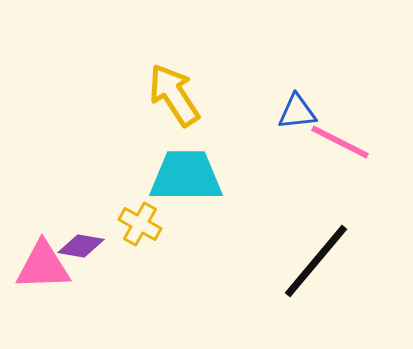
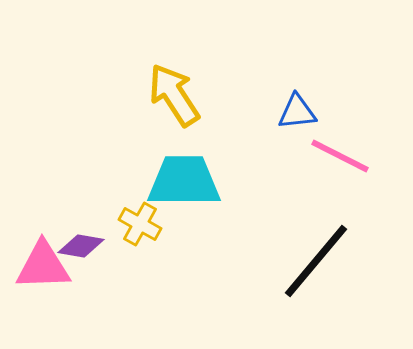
pink line: moved 14 px down
cyan trapezoid: moved 2 px left, 5 px down
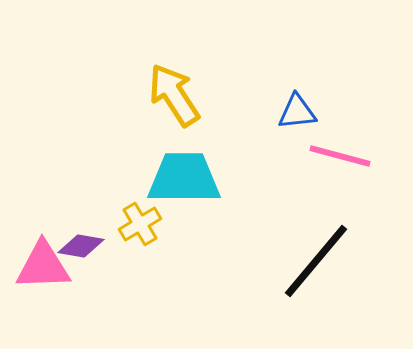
pink line: rotated 12 degrees counterclockwise
cyan trapezoid: moved 3 px up
yellow cross: rotated 30 degrees clockwise
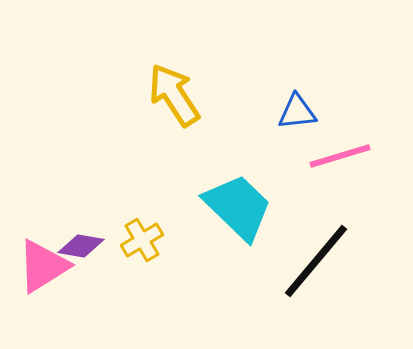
pink line: rotated 32 degrees counterclockwise
cyan trapezoid: moved 54 px right, 29 px down; rotated 44 degrees clockwise
yellow cross: moved 2 px right, 16 px down
pink triangle: rotated 30 degrees counterclockwise
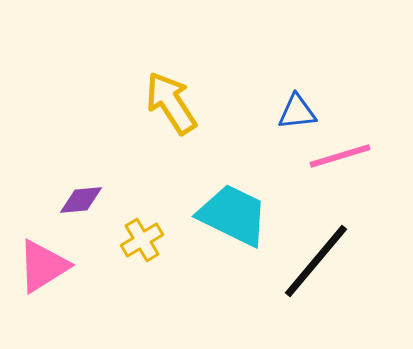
yellow arrow: moved 3 px left, 8 px down
cyan trapezoid: moved 5 px left, 8 px down; rotated 18 degrees counterclockwise
purple diamond: moved 46 px up; rotated 15 degrees counterclockwise
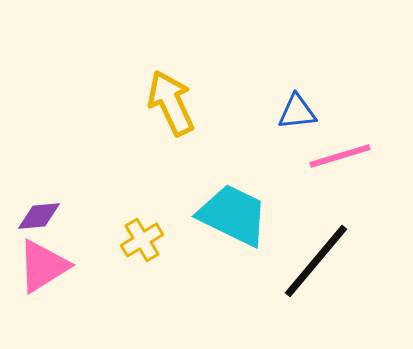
yellow arrow: rotated 8 degrees clockwise
purple diamond: moved 42 px left, 16 px down
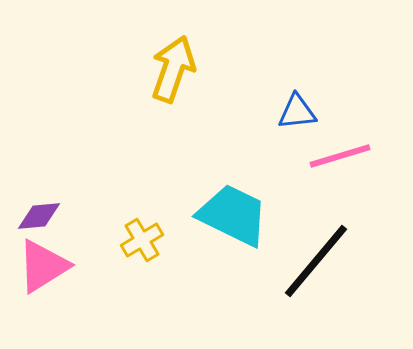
yellow arrow: moved 2 px right, 34 px up; rotated 44 degrees clockwise
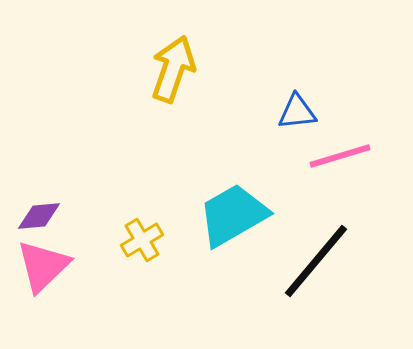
cyan trapezoid: rotated 56 degrees counterclockwise
pink triangle: rotated 12 degrees counterclockwise
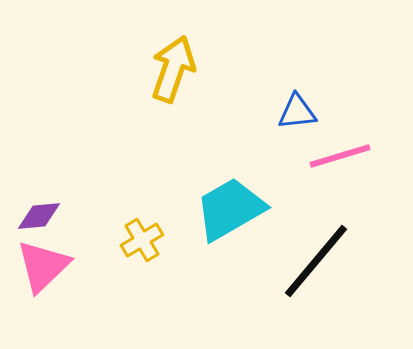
cyan trapezoid: moved 3 px left, 6 px up
